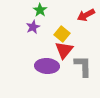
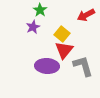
gray L-shape: rotated 15 degrees counterclockwise
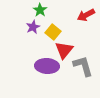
yellow square: moved 9 px left, 2 px up
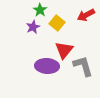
yellow square: moved 4 px right, 9 px up
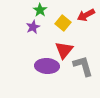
yellow square: moved 6 px right
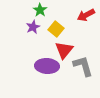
yellow square: moved 7 px left, 6 px down
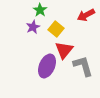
purple ellipse: rotated 70 degrees counterclockwise
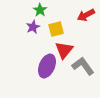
yellow square: rotated 35 degrees clockwise
gray L-shape: rotated 20 degrees counterclockwise
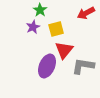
red arrow: moved 2 px up
gray L-shape: rotated 45 degrees counterclockwise
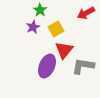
yellow square: rotated 14 degrees counterclockwise
